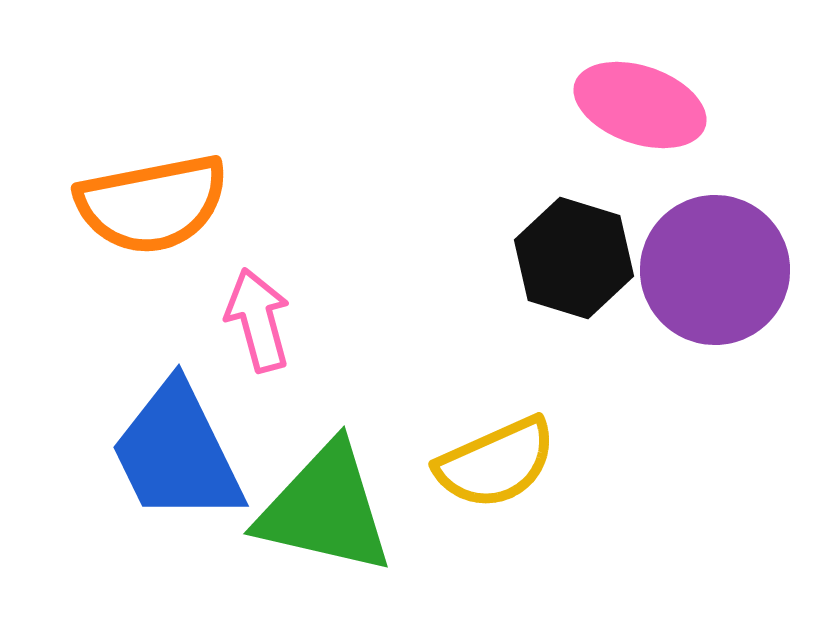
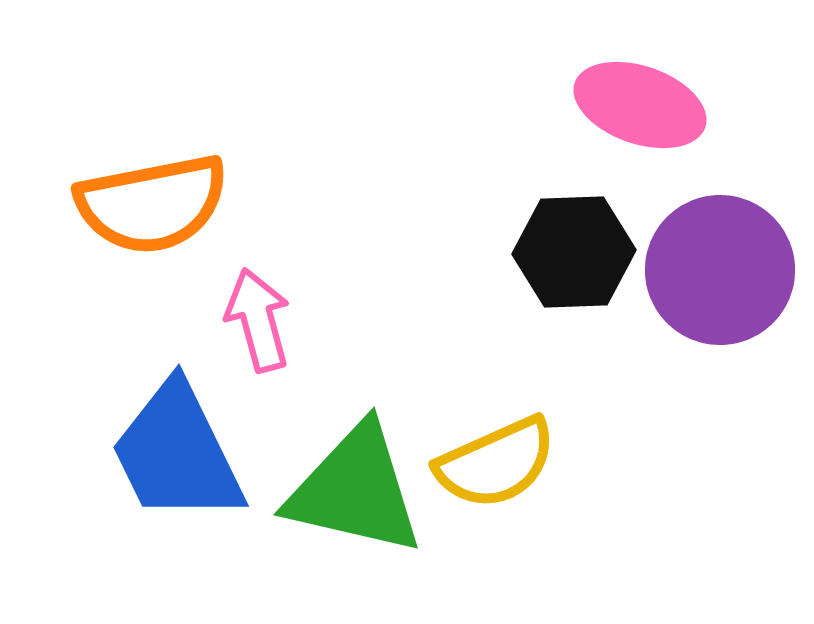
black hexagon: moved 6 px up; rotated 19 degrees counterclockwise
purple circle: moved 5 px right
green triangle: moved 30 px right, 19 px up
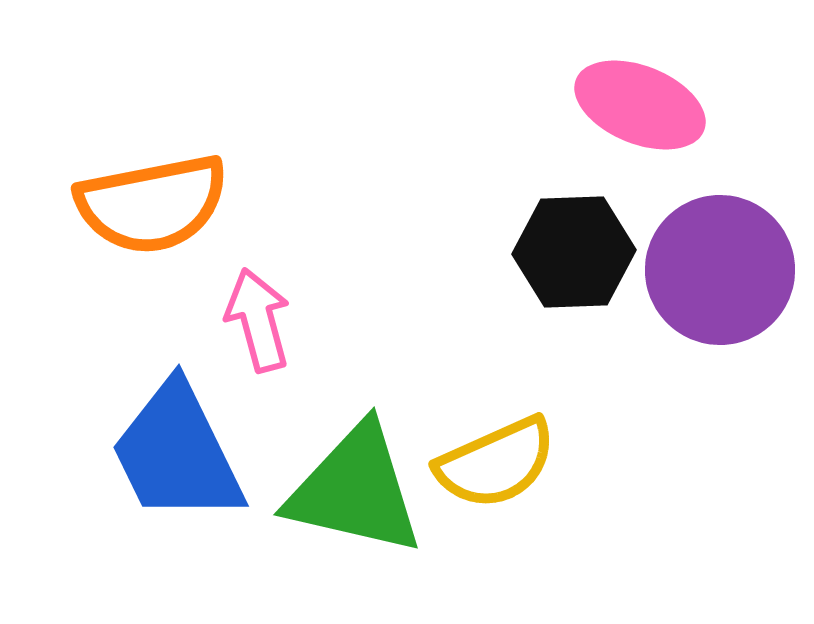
pink ellipse: rotated 3 degrees clockwise
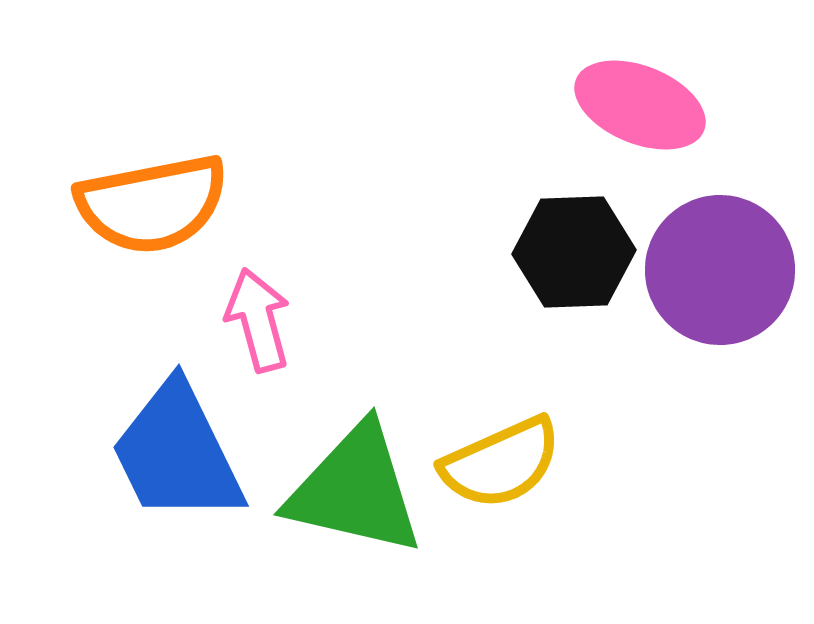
yellow semicircle: moved 5 px right
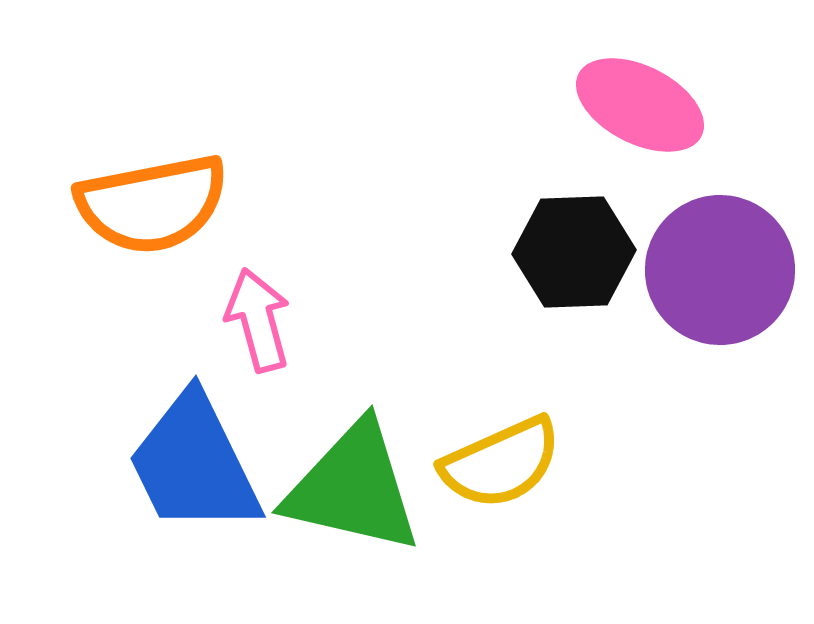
pink ellipse: rotated 5 degrees clockwise
blue trapezoid: moved 17 px right, 11 px down
green triangle: moved 2 px left, 2 px up
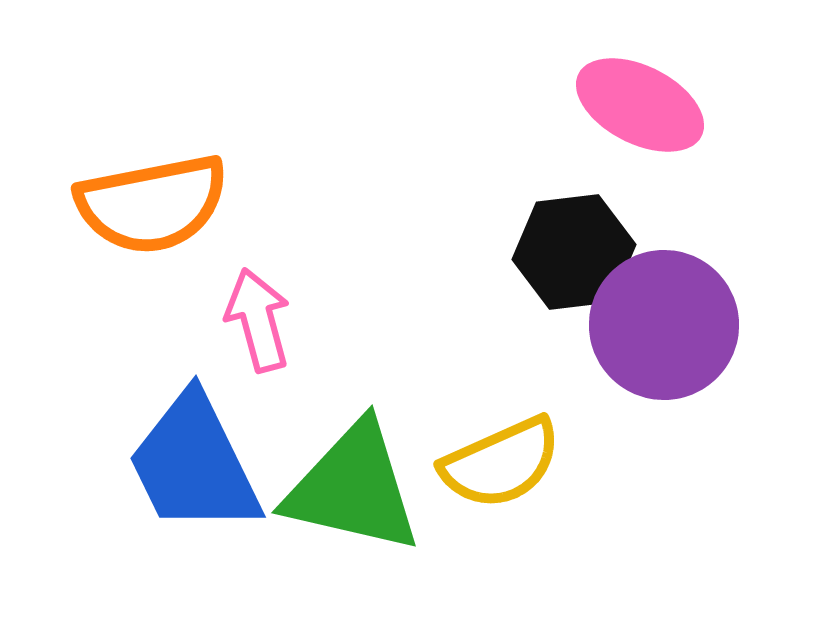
black hexagon: rotated 5 degrees counterclockwise
purple circle: moved 56 px left, 55 px down
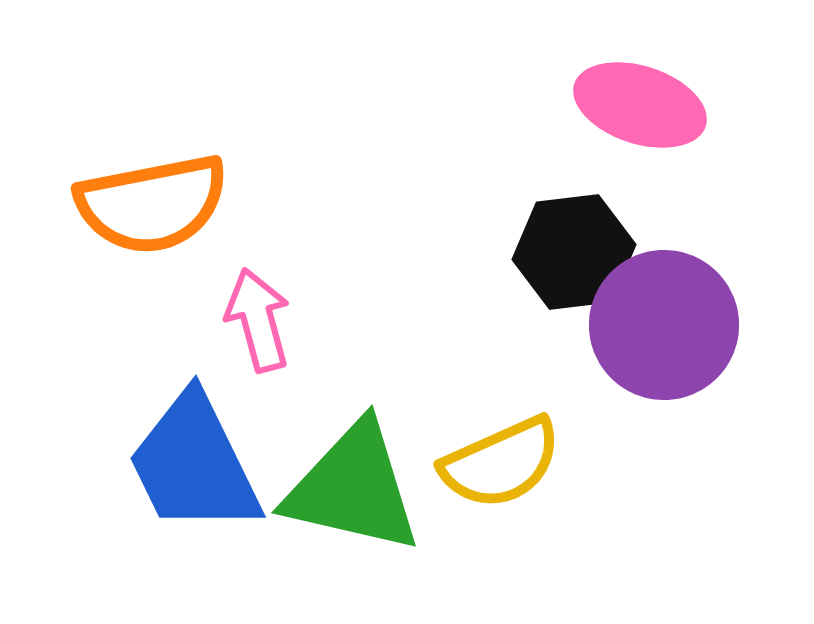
pink ellipse: rotated 9 degrees counterclockwise
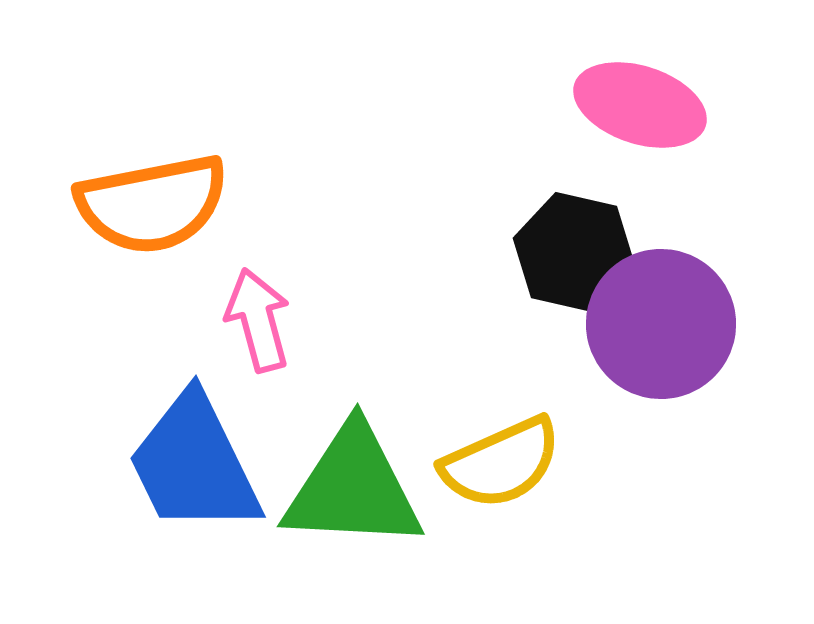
black hexagon: rotated 20 degrees clockwise
purple circle: moved 3 px left, 1 px up
green triangle: rotated 10 degrees counterclockwise
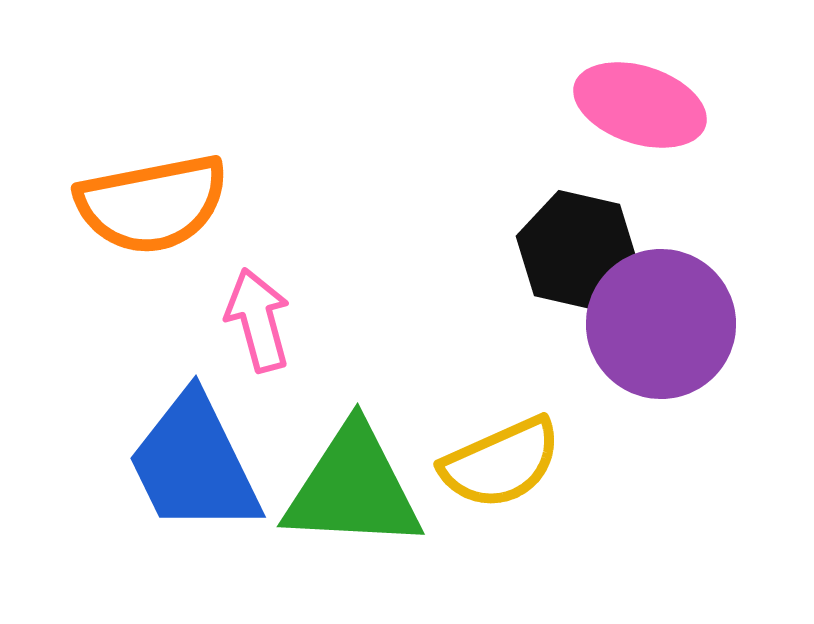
black hexagon: moved 3 px right, 2 px up
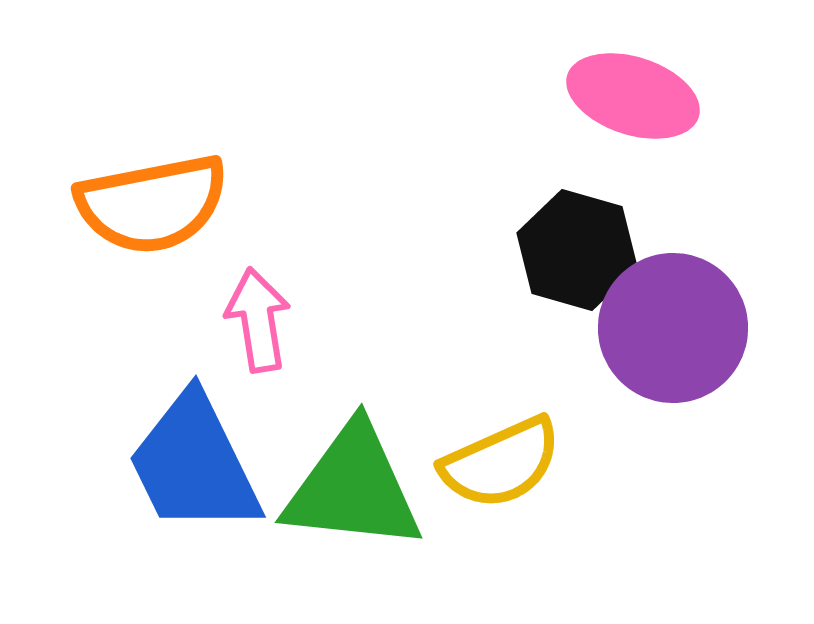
pink ellipse: moved 7 px left, 9 px up
black hexagon: rotated 3 degrees clockwise
pink arrow: rotated 6 degrees clockwise
purple circle: moved 12 px right, 4 px down
green triangle: rotated 3 degrees clockwise
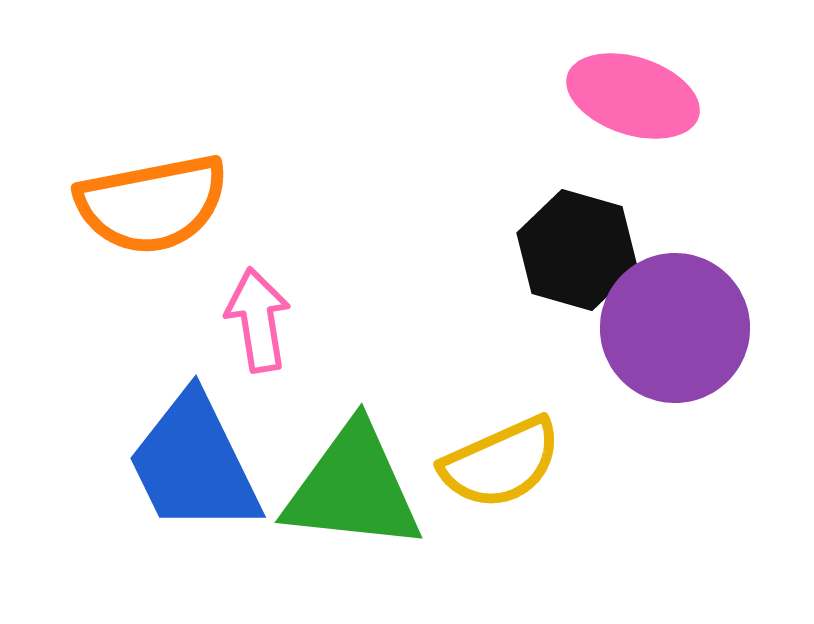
purple circle: moved 2 px right
